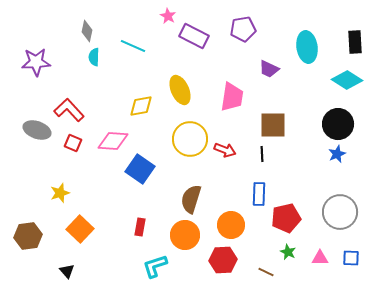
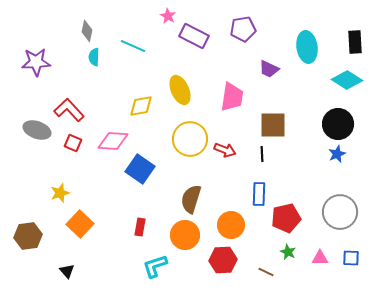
orange square at (80, 229): moved 5 px up
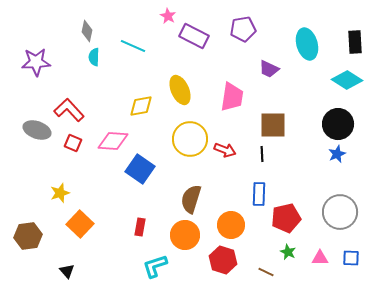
cyan ellipse at (307, 47): moved 3 px up; rotated 8 degrees counterclockwise
red hexagon at (223, 260): rotated 20 degrees clockwise
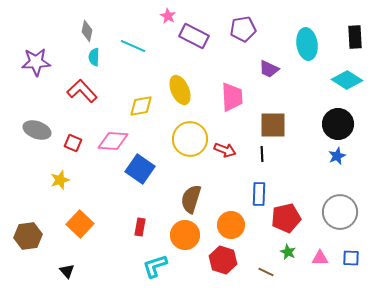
black rectangle at (355, 42): moved 5 px up
cyan ellipse at (307, 44): rotated 8 degrees clockwise
pink trapezoid at (232, 97): rotated 12 degrees counterclockwise
red L-shape at (69, 110): moved 13 px right, 19 px up
blue star at (337, 154): moved 2 px down
yellow star at (60, 193): moved 13 px up
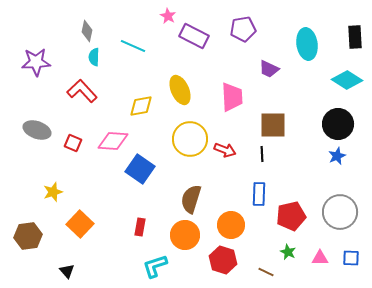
yellow star at (60, 180): moved 7 px left, 12 px down
red pentagon at (286, 218): moved 5 px right, 2 px up
